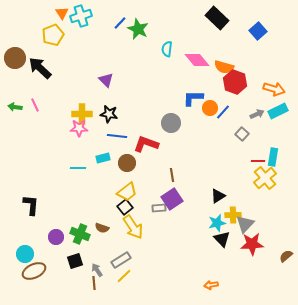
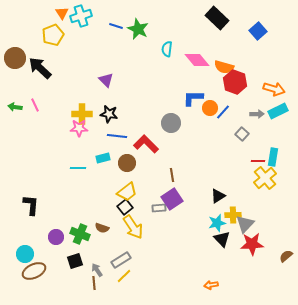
blue line at (120, 23): moved 4 px left, 3 px down; rotated 64 degrees clockwise
gray arrow at (257, 114): rotated 24 degrees clockwise
red L-shape at (146, 144): rotated 25 degrees clockwise
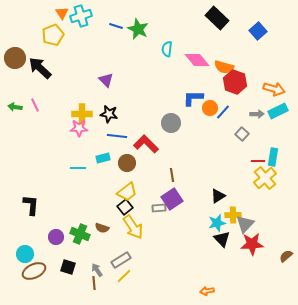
black square at (75, 261): moved 7 px left, 6 px down; rotated 35 degrees clockwise
orange arrow at (211, 285): moved 4 px left, 6 px down
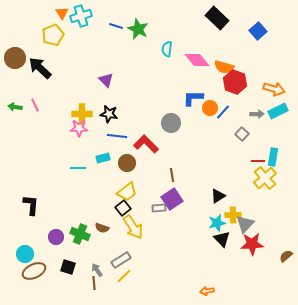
black square at (125, 207): moved 2 px left, 1 px down
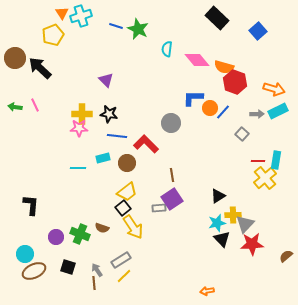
cyan rectangle at (273, 157): moved 3 px right, 3 px down
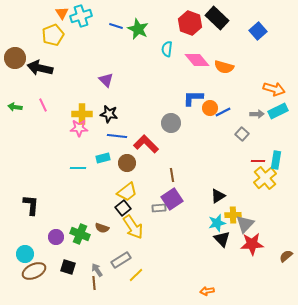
black arrow at (40, 68): rotated 30 degrees counterclockwise
red hexagon at (235, 82): moved 45 px left, 59 px up
pink line at (35, 105): moved 8 px right
blue line at (223, 112): rotated 21 degrees clockwise
yellow line at (124, 276): moved 12 px right, 1 px up
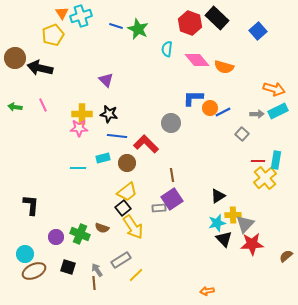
black triangle at (222, 239): moved 2 px right
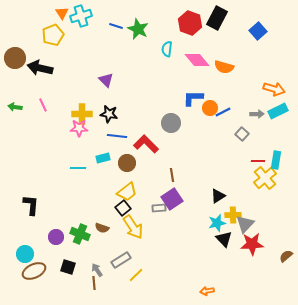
black rectangle at (217, 18): rotated 75 degrees clockwise
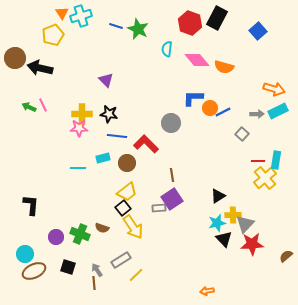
green arrow at (15, 107): moved 14 px right; rotated 16 degrees clockwise
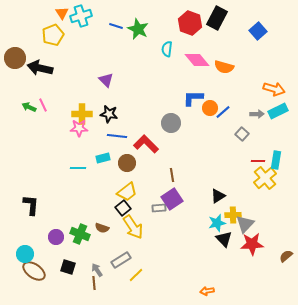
blue line at (223, 112): rotated 14 degrees counterclockwise
brown ellipse at (34, 271): rotated 60 degrees clockwise
